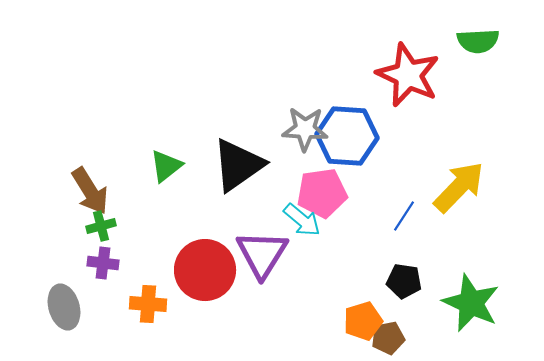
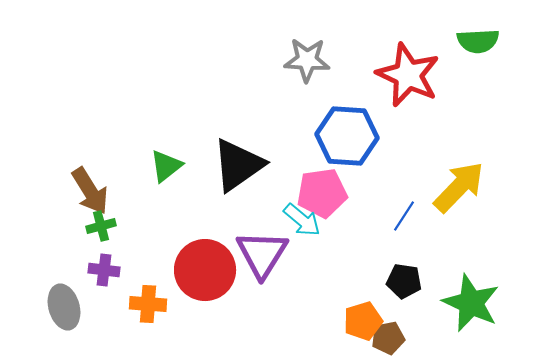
gray star: moved 2 px right, 69 px up
purple cross: moved 1 px right, 7 px down
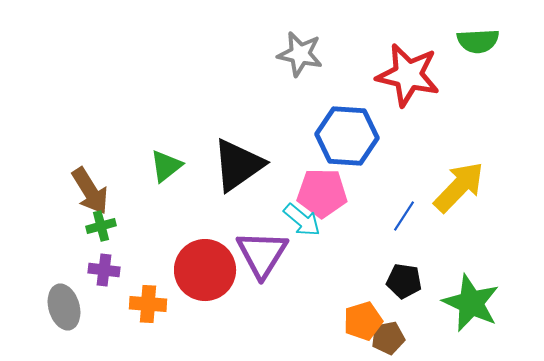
gray star: moved 7 px left, 6 px up; rotated 9 degrees clockwise
red star: rotated 12 degrees counterclockwise
pink pentagon: rotated 9 degrees clockwise
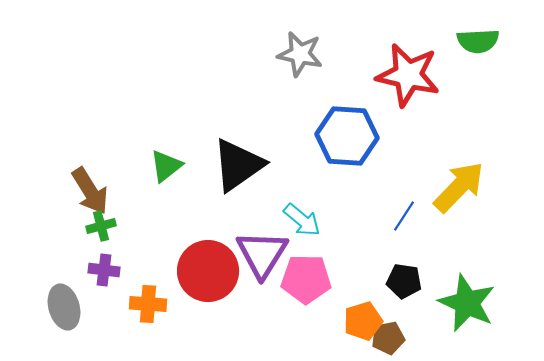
pink pentagon: moved 16 px left, 86 px down
red circle: moved 3 px right, 1 px down
green star: moved 4 px left
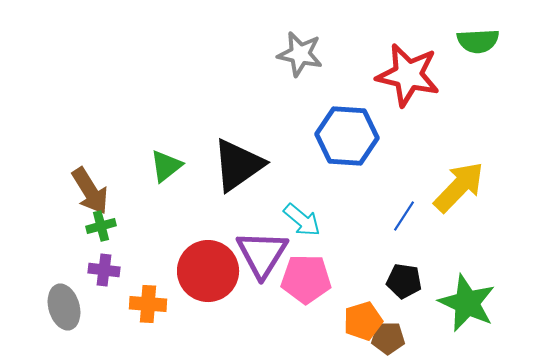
brown pentagon: rotated 12 degrees clockwise
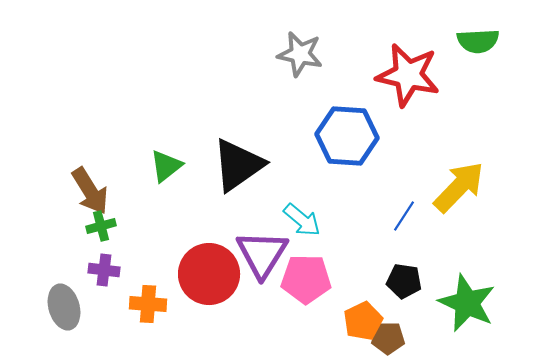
red circle: moved 1 px right, 3 px down
orange pentagon: rotated 9 degrees counterclockwise
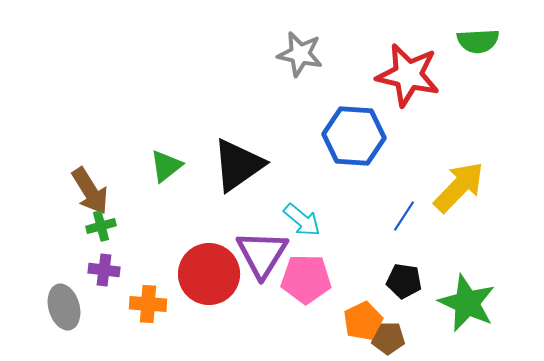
blue hexagon: moved 7 px right
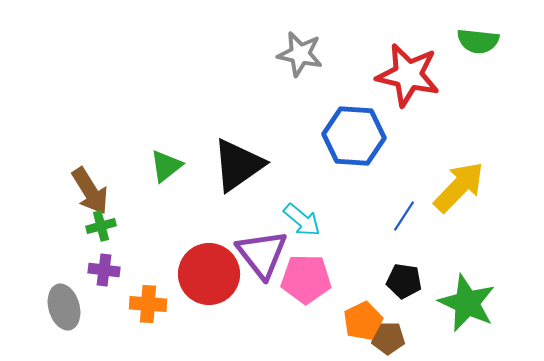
green semicircle: rotated 9 degrees clockwise
purple triangle: rotated 10 degrees counterclockwise
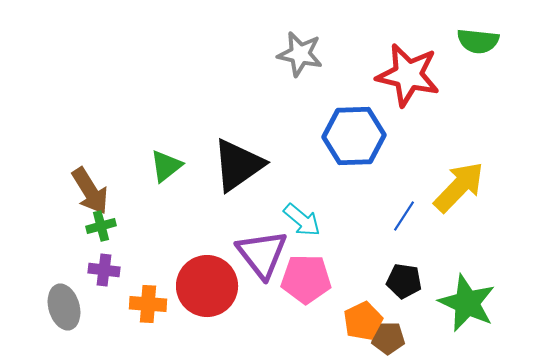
blue hexagon: rotated 6 degrees counterclockwise
red circle: moved 2 px left, 12 px down
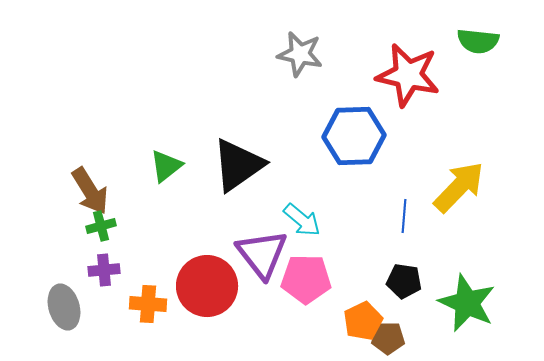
blue line: rotated 28 degrees counterclockwise
purple cross: rotated 12 degrees counterclockwise
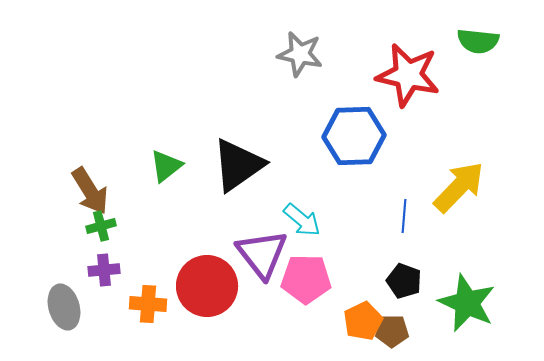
black pentagon: rotated 12 degrees clockwise
brown pentagon: moved 4 px right, 7 px up
